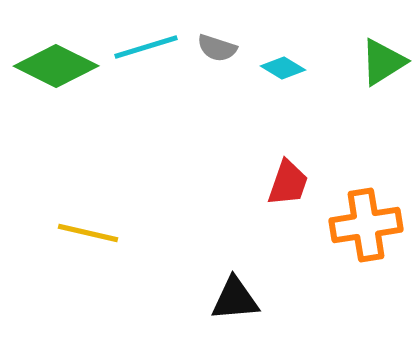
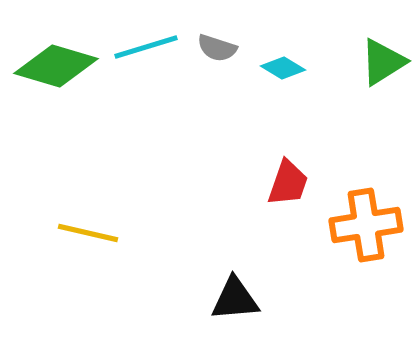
green diamond: rotated 10 degrees counterclockwise
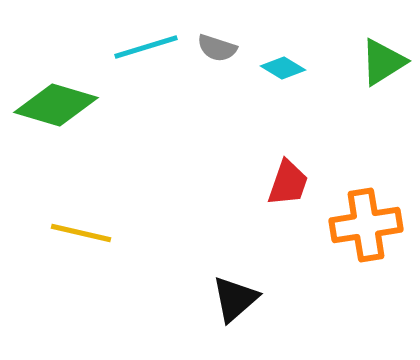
green diamond: moved 39 px down
yellow line: moved 7 px left
black triangle: rotated 36 degrees counterclockwise
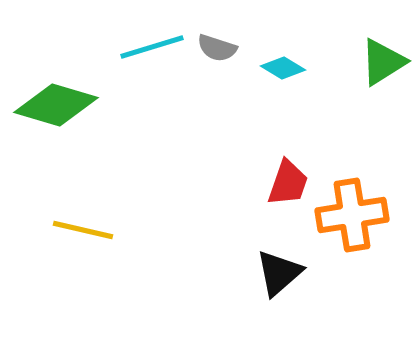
cyan line: moved 6 px right
orange cross: moved 14 px left, 10 px up
yellow line: moved 2 px right, 3 px up
black triangle: moved 44 px right, 26 px up
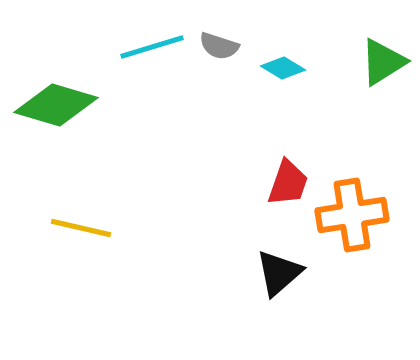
gray semicircle: moved 2 px right, 2 px up
yellow line: moved 2 px left, 2 px up
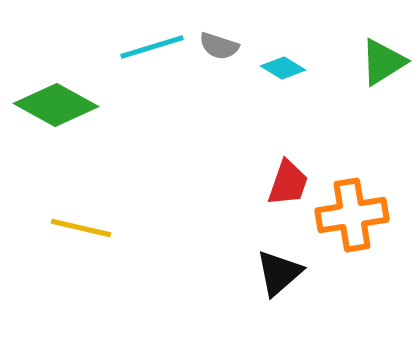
green diamond: rotated 12 degrees clockwise
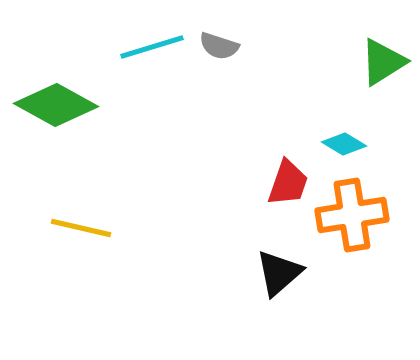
cyan diamond: moved 61 px right, 76 px down
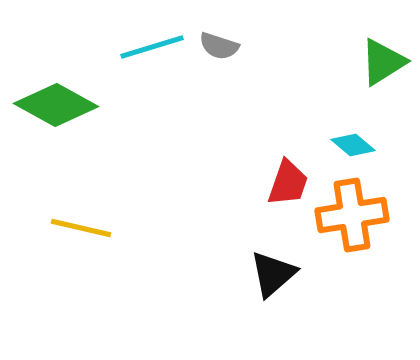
cyan diamond: moved 9 px right, 1 px down; rotated 9 degrees clockwise
black triangle: moved 6 px left, 1 px down
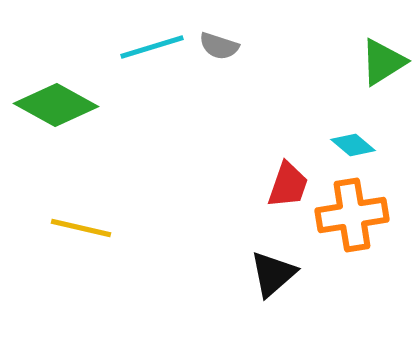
red trapezoid: moved 2 px down
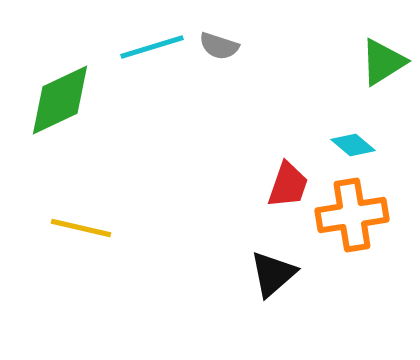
green diamond: moved 4 px right, 5 px up; rotated 54 degrees counterclockwise
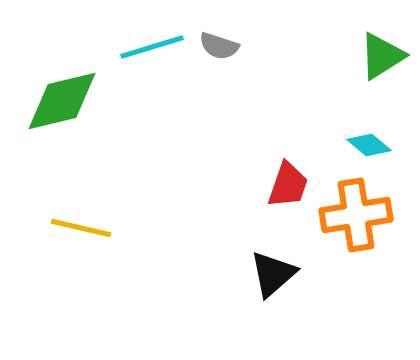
green triangle: moved 1 px left, 6 px up
green diamond: moved 2 px right, 1 px down; rotated 12 degrees clockwise
cyan diamond: moved 16 px right
orange cross: moved 4 px right
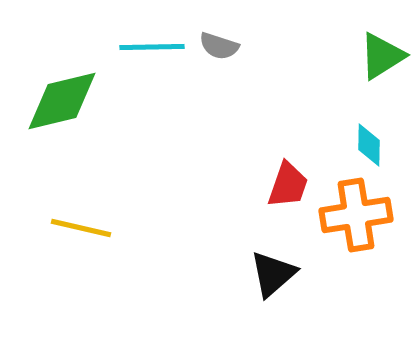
cyan line: rotated 16 degrees clockwise
cyan diamond: rotated 51 degrees clockwise
